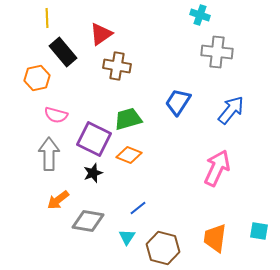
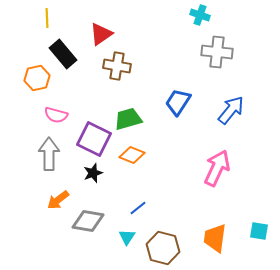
black rectangle: moved 2 px down
orange diamond: moved 3 px right
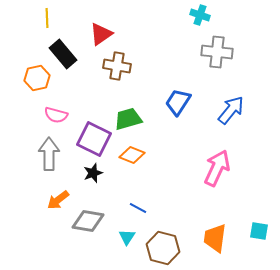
blue line: rotated 66 degrees clockwise
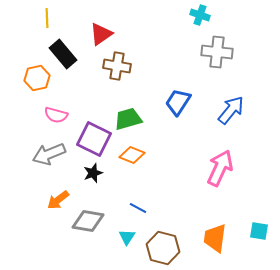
gray arrow: rotated 112 degrees counterclockwise
pink arrow: moved 3 px right
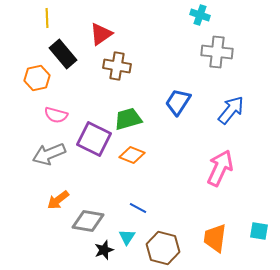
black star: moved 11 px right, 77 px down
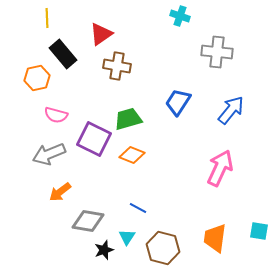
cyan cross: moved 20 px left, 1 px down
orange arrow: moved 2 px right, 8 px up
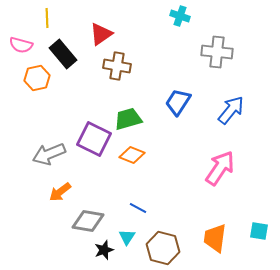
pink semicircle: moved 35 px left, 70 px up
pink arrow: rotated 9 degrees clockwise
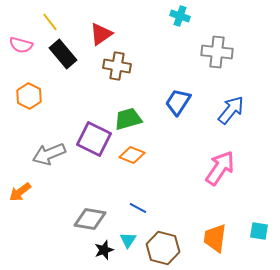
yellow line: moved 3 px right, 4 px down; rotated 36 degrees counterclockwise
orange hexagon: moved 8 px left, 18 px down; rotated 20 degrees counterclockwise
orange arrow: moved 40 px left
gray diamond: moved 2 px right, 2 px up
cyan triangle: moved 1 px right, 3 px down
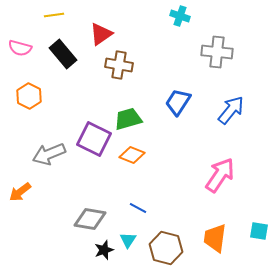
yellow line: moved 4 px right, 7 px up; rotated 60 degrees counterclockwise
pink semicircle: moved 1 px left, 3 px down
brown cross: moved 2 px right, 1 px up
pink arrow: moved 7 px down
brown hexagon: moved 3 px right
